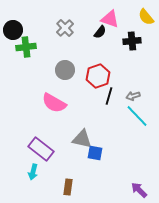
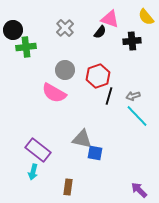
pink semicircle: moved 10 px up
purple rectangle: moved 3 px left, 1 px down
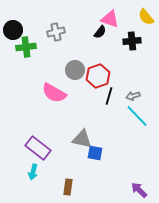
gray cross: moved 9 px left, 4 px down; rotated 30 degrees clockwise
gray circle: moved 10 px right
purple rectangle: moved 2 px up
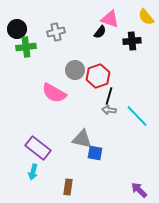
black circle: moved 4 px right, 1 px up
gray arrow: moved 24 px left, 14 px down; rotated 24 degrees clockwise
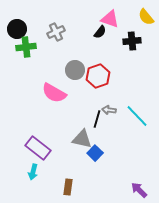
gray cross: rotated 12 degrees counterclockwise
black line: moved 12 px left, 23 px down
blue square: rotated 35 degrees clockwise
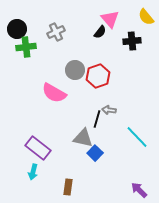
pink triangle: rotated 30 degrees clockwise
cyan line: moved 21 px down
gray triangle: moved 1 px right, 1 px up
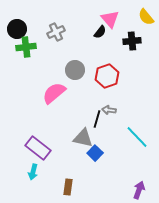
red hexagon: moved 9 px right
pink semicircle: rotated 110 degrees clockwise
purple arrow: rotated 66 degrees clockwise
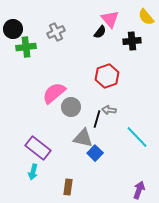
black circle: moved 4 px left
gray circle: moved 4 px left, 37 px down
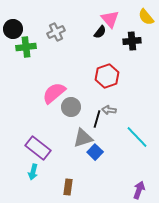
gray triangle: rotated 30 degrees counterclockwise
blue square: moved 1 px up
